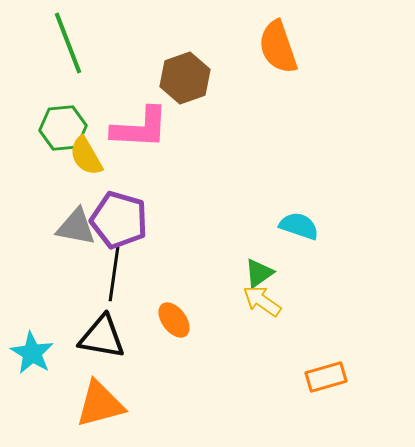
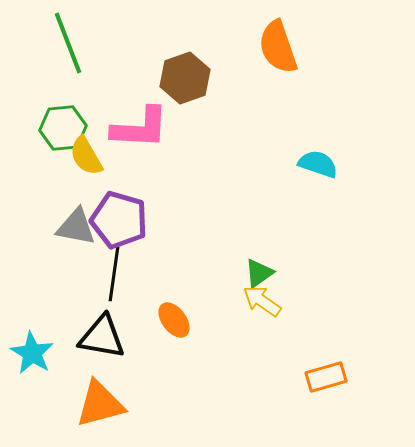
cyan semicircle: moved 19 px right, 62 px up
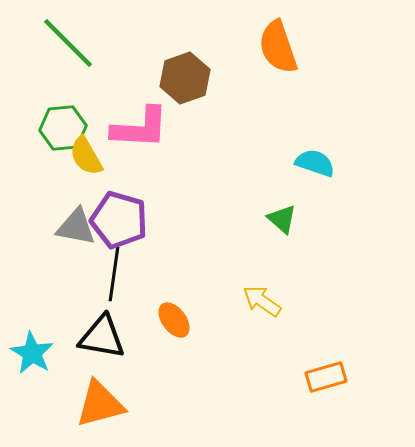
green line: rotated 24 degrees counterclockwise
cyan semicircle: moved 3 px left, 1 px up
green triangle: moved 23 px right, 54 px up; rotated 44 degrees counterclockwise
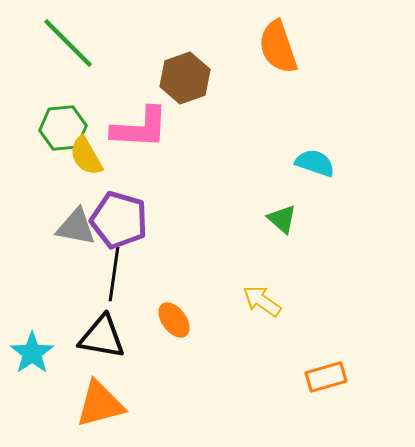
cyan star: rotated 6 degrees clockwise
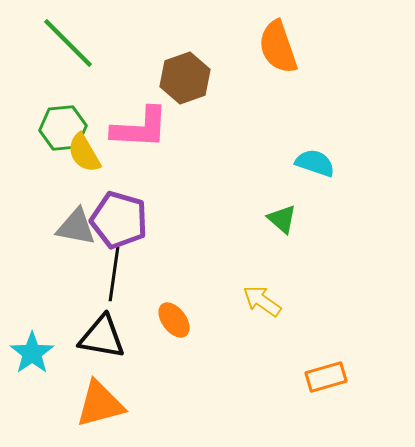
yellow semicircle: moved 2 px left, 3 px up
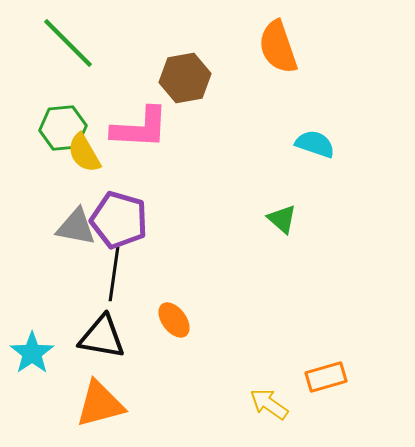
brown hexagon: rotated 9 degrees clockwise
cyan semicircle: moved 19 px up
yellow arrow: moved 7 px right, 103 px down
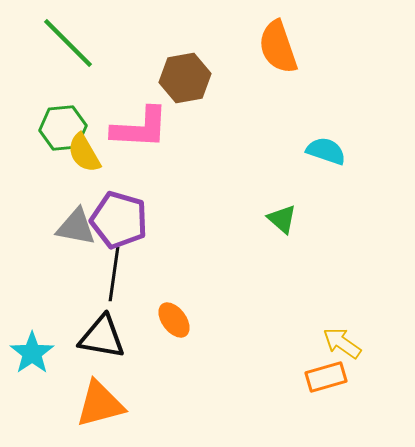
cyan semicircle: moved 11 px right, 7 px down
yellow arrow: moved 73 px right, 61 px up
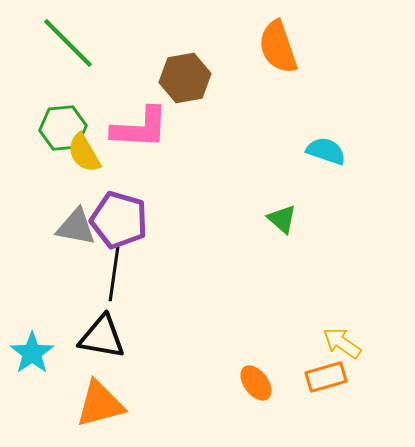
orange ellipse: moved 82 px right, 63 px down
